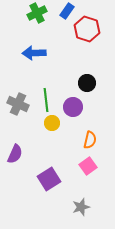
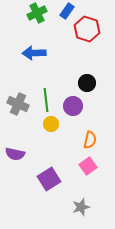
purple circle: moved 1 px up
yellow circle: moved 1 px left, 1 px down
purple semicircle: rotated 78 degrees clockwise
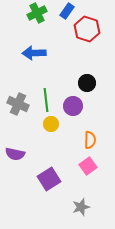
orange semicircle: rotated 12 degrees counterclockwise
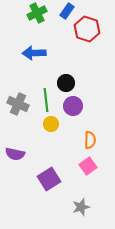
black circle: moved 21 px left
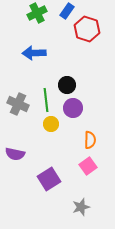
black circle: moved 1 px right, 2 px down
purple circle: moved 2 px down
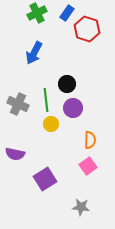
blue rectangle: moved 2 px down
blue arrow: rotated 60 degrees counterclockwise
black circle: moved 1 px up
purple square: moved 4 px left
gray star: rotated 24 degrees clockwise
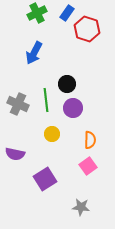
yellow circle: moved 1 px right, 10 px down
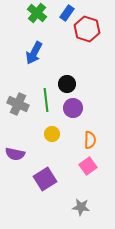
green cross: rotated 24 degrees counterclockwise
